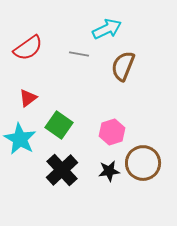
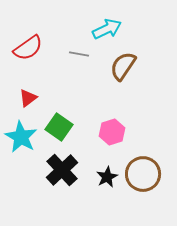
brown semicircle: rotated 12 degrees clockwise
green square: moved 2 px down
cyan star: moved 1 px right, 2 px up
brown circle: moved 11 px down
black star: moved 2 px left, 6 px down; rotated 20 degrees counterclockwise
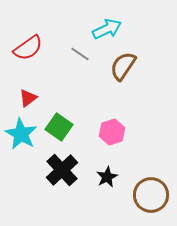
gray line: moved 1 px right; rotated 24 degrees clockwise
cyan star: moved 3 px up
brown circle: moved 8 px right, 21 px down
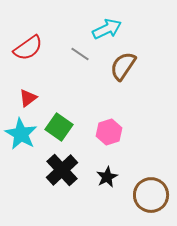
pink hexagon: moved 3 px left
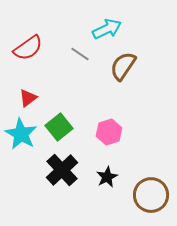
green square: rotated 16 degrees clockwise
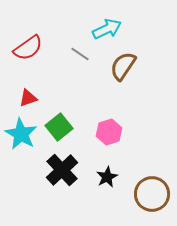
red triangle: rotated 18 degrees clockwise
brown circle: moved 1 px right, 1 px up
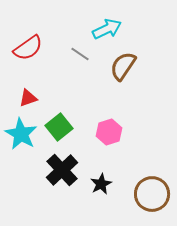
black star: moved 6 px left, 7 px down
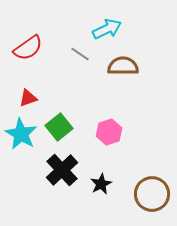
brown semicircle: rotated 56 degrees clockwise
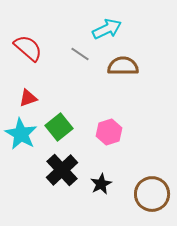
red semicircle: rotated 104 degrees counterclockwise
